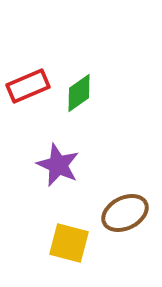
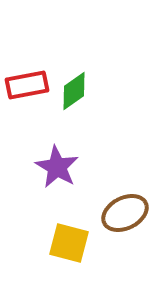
red rectangle: moved 1 px left, 1 px up; rotated 12 degrees clockwise
green diamond: moved 5 px left, 2 px up
purple star: moved 1 px left, 2 px down; rotated 6 degrees clockwise
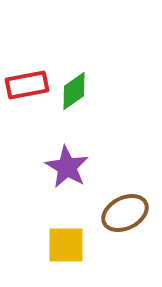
purple star: moved 10 px right
yellow square: moved 3 px left, 2 px down; rotated 15 degrees counterclockwise
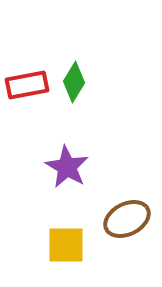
green diamond: moved 9 px up; rotated 24 degrees counterclockwise
brown ellipse: moved 2 px right, 6 px down
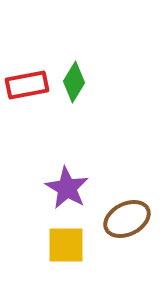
purple star: moved 21 px down
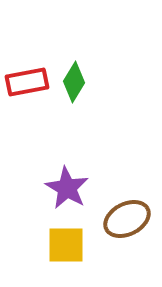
red rectangle: moved 3 px up
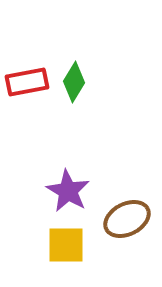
purple star: moved 1 px right, 3 px down
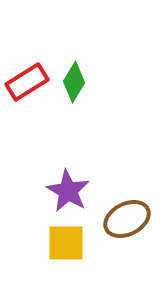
red rectangle: rotated 21 degrees counterclockwise
yellow square: moved 2 px up
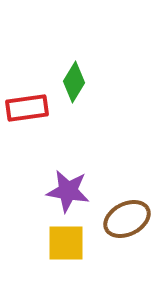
red rectangle: moved 26 px down; rotated 24 degrees clockwise
purple star: rotated 21 degrees counterclockwise
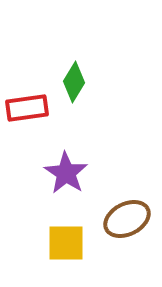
purple star: moved 2 px left, 18 px up; rotated 24 degrees clockwise
